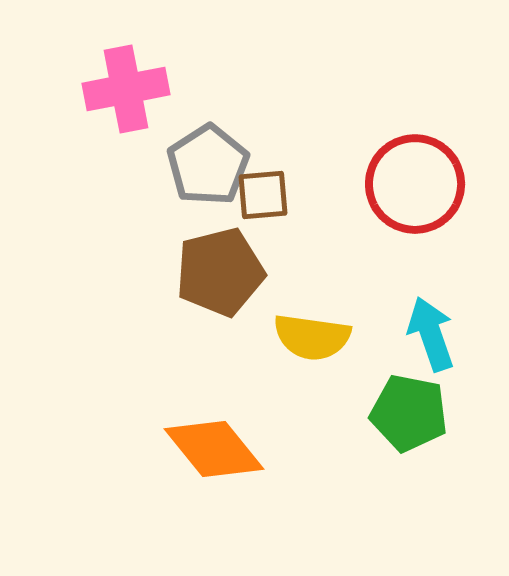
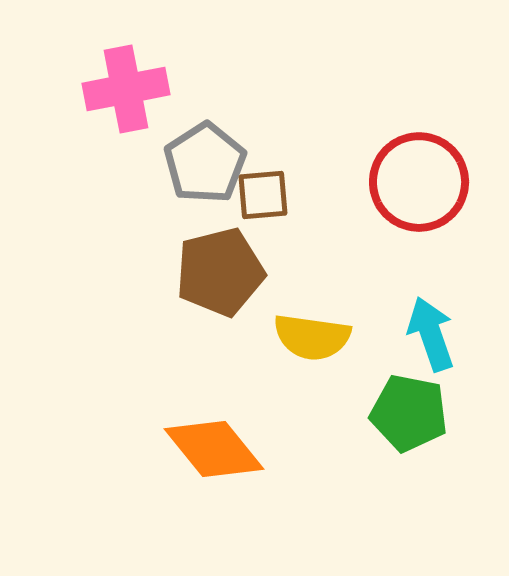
gray pentagon: moved 3 px left, 2 px up
red circle: moved 4 px right, 2 px up
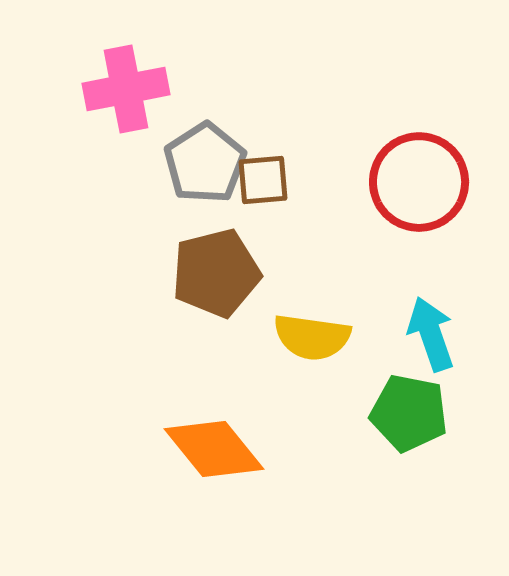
brown square: moved 15 px up
brown pentagon: moved 4 px left, 1 px down
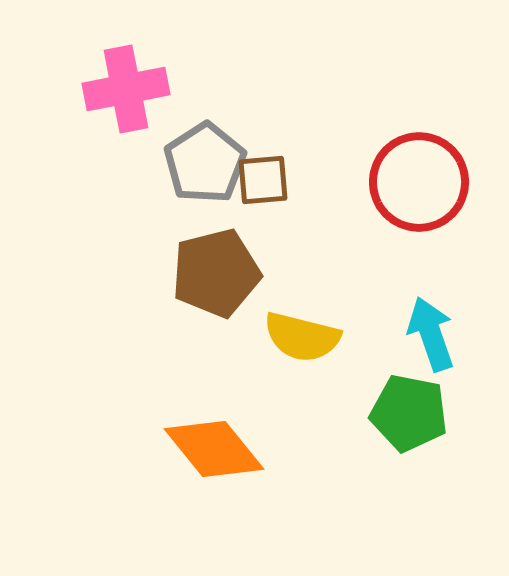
yellow semicircle: moved 10 px left; rotated 6 degrees clockwise
